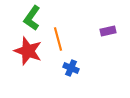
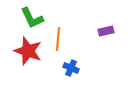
green L-shape: rotated 60 degrees counterclockwise
purple rectangle: moved 2 px left
orange line: rotated 20 degrees clockwise
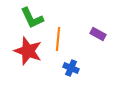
purple rectangle: moved 8 px left, 3 px down; rotated 42 degrees clockwise
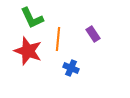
purple rectangle: moved 5 px left; rotated 28 degrees clockwise
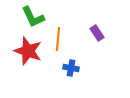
green L-shape: moved 1 px right, 1 px up
purple rectangle: moved 4 px right, 1 px up
blue cross: rotated 14 degrees counterclockwise
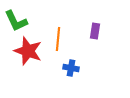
green L-shape: moved 17 px left, 4 px down
purple rectangle: moved 2 px left, 2 px up; rotated 42 degrees clockwise
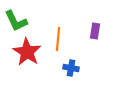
red star: moved 1 px left, 1 px down; rotated 12 degrees clockwise
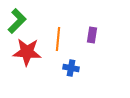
green L-shape: moved 1 px right; rotated 110 degrees counterclockwise
purple rectangle: moved 3 px left, 4 px down
red star: rotated 28 degrees counterclockwise
